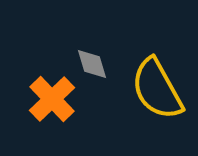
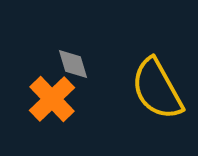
gray diamond: moved 19 px left
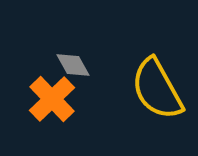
gray diamond: moved 1 px down; rotated 12 degrees counterclockwise
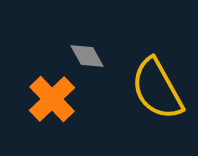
gray diamond: moved 14 px right, 9 px up
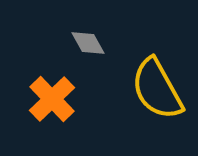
gray diamond: moved 1 px right, 13 px up
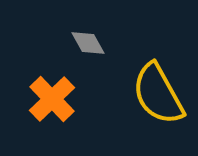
yellow semicircle: moved 1 px right, 5 px down
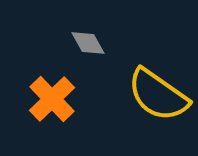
yellow semicircle: moved 1 px down; rotated 26 degrees counterclockwise
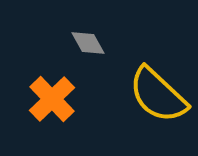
yellow semicircle: rotated 8 degrees clockwise
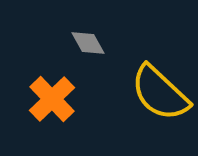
yellow semicircle: moved 2 px right, 2 px up
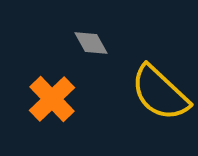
gray diamond: moved 3 px right
